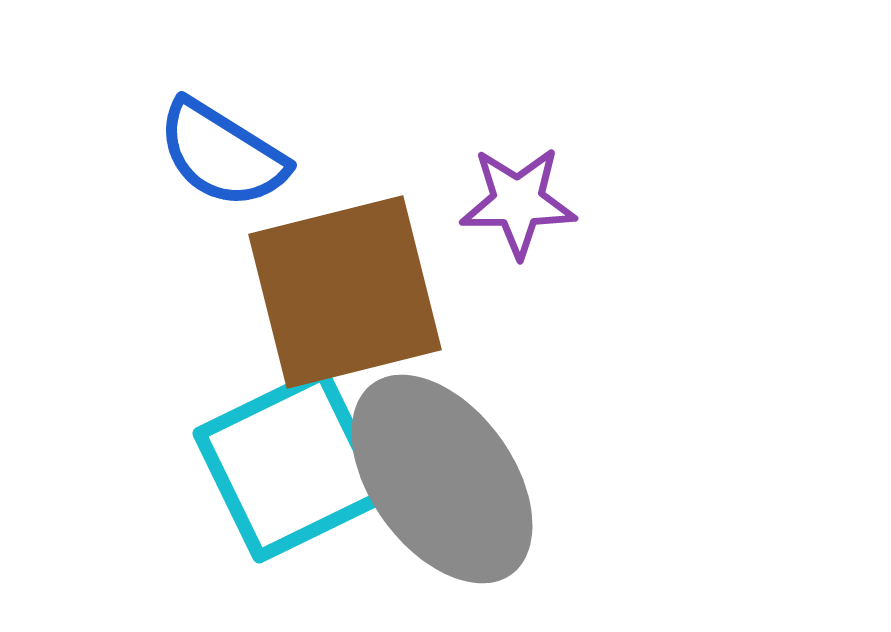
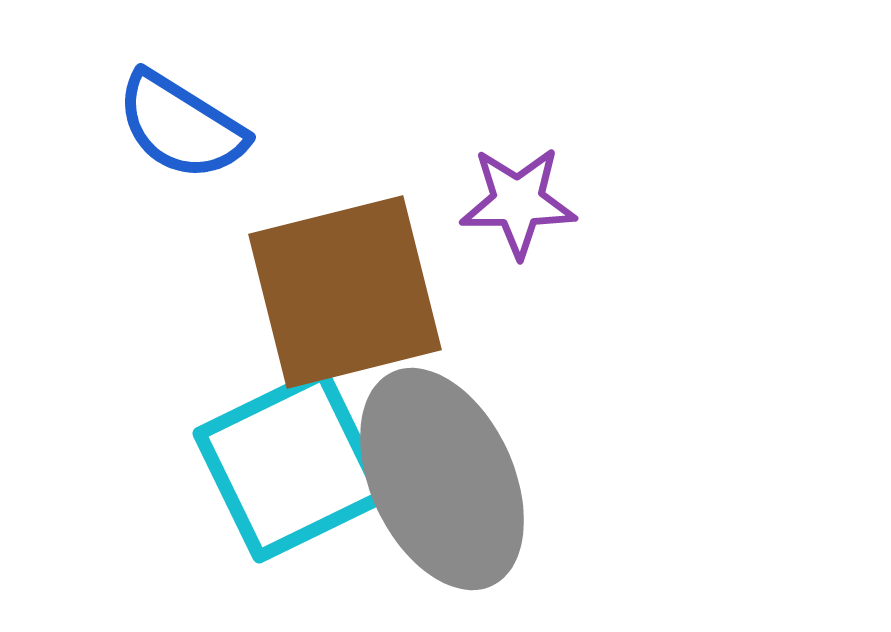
blue semicircle: moved 41 px left, 28 px up
gray ellipse: rotated 11 degrees clockwise
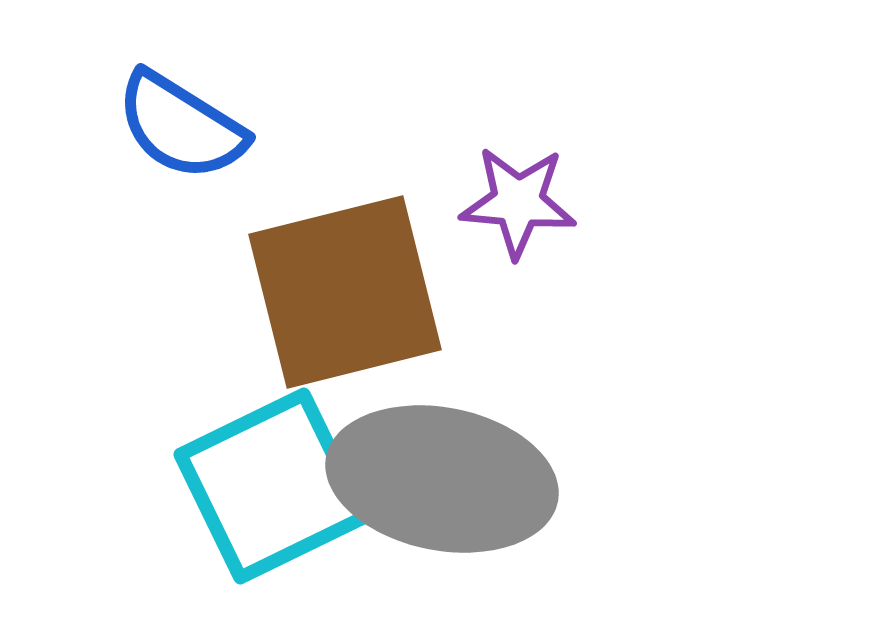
purple star: rotated 5 degrees clockwise
cyan square: moved 19 px left, 21 px down
gray ellipse: rotated 54 degrees counterclockwise
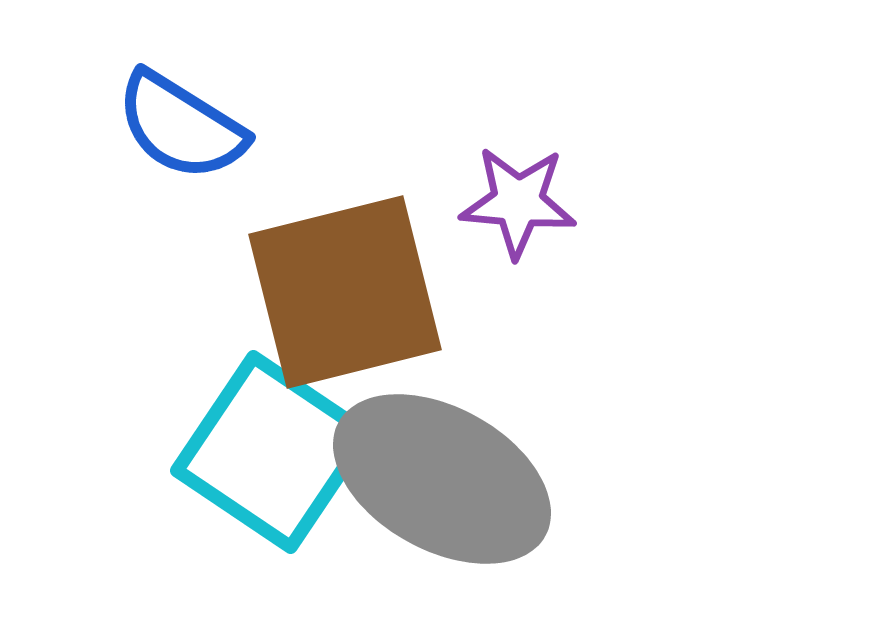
gray ellipse: rotated 18 degrees clockwise
cyan square: moved 34 px up; rotated 30 degrees counterclockwise
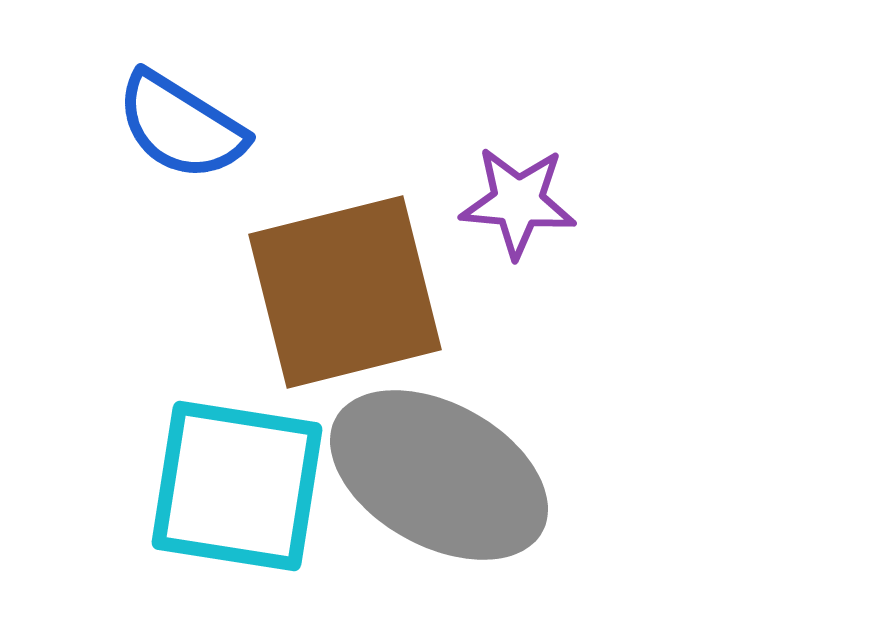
cyan square: moved 35 px left, 34 px down; rotated 25 degrees counterclockwise
gray ellipse: moved 3 px left, 4 px up
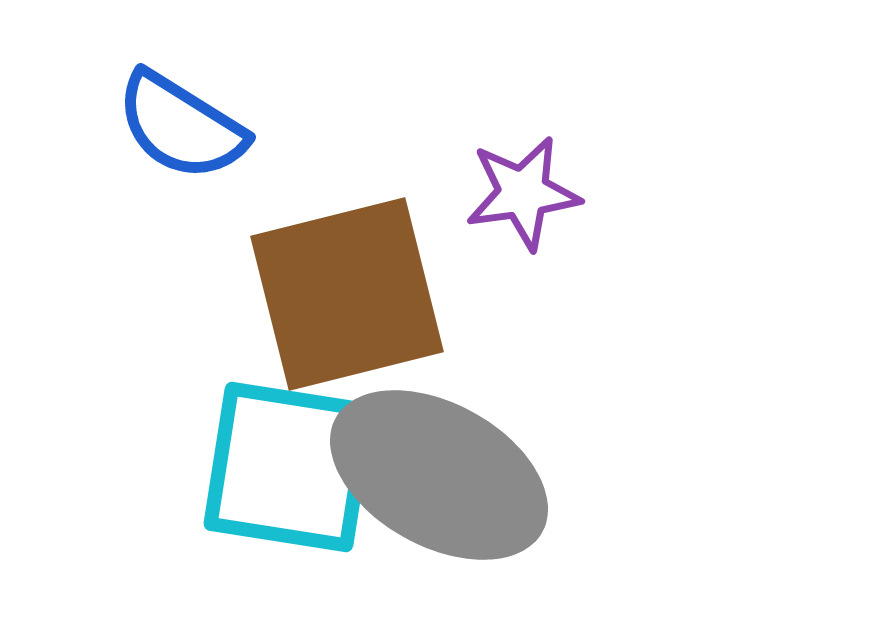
purple star: moved 5 px right, 9 px up; rotated 13 degrees counterclockwise
brown square: moved 2 px right, 2 px down
cyan square: moved 52 px right, 19 px up
